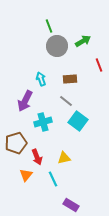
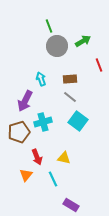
gray line: moved 4 px right, 4 px up
brown pentagon: moved 3 px right, 11 px up
yellow triangle: rotated 24 degrees clockwise
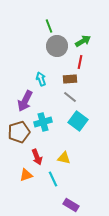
red line: moved 19 px left, 3 px up; rotated 32 degrees clockwise
orange triangle: rotated 32 degrees clockwise
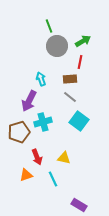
purple arrow: moved 4 px right
cyan square: moved 1 px right
purple rectangle: moved 8 px right
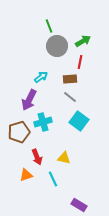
cyan arrow: moved 2 px up; rotated 72 degrees clockwise
purple arrow: moved 1 px up
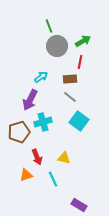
purple arrow: moved 1 px right
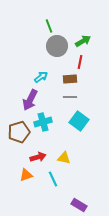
gray line: rotated 40 degrees counterclockwise
red arrow: moved 1 px right; rotated 84 degrees counterclockwise
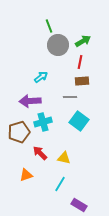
gray circle: moved 1 px right, 1 px up
brown rectangle: moved 12 px right, 2 px down
purple arrow: moved 1 px down; rotated 60 degrees clockwise
red arrow: moved 2 px right, 4 px up; rotated 119 degrees counterclockwise
cyan line: moved 7 px right, 5 px down; rotated 56 degrees clockwise
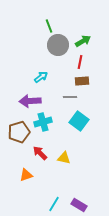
cyan line: moved 6 px left, 20 px down
